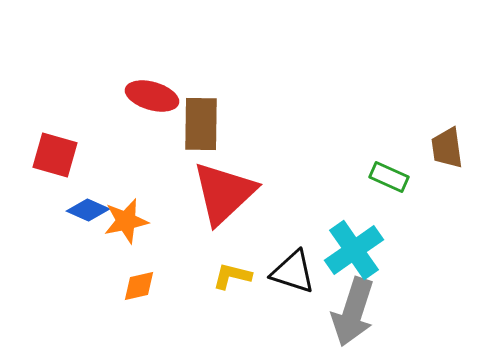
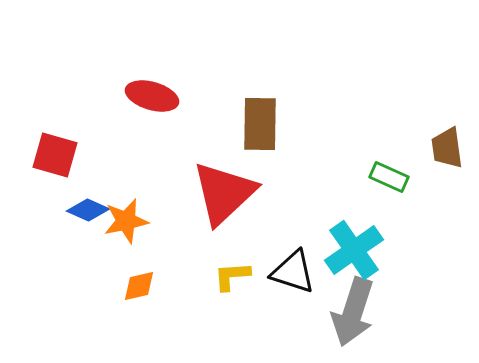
brown rectangle: moved 59 px right
yellow L-shape: rotated 18 degrees counterclockwise
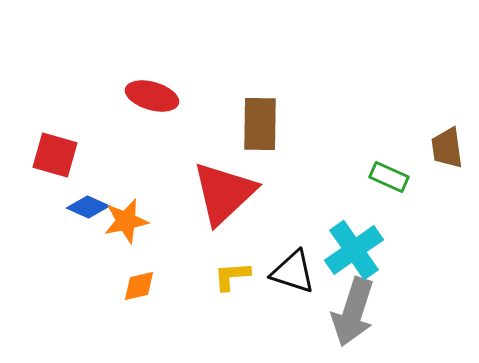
blue diamond: moved 3 px up
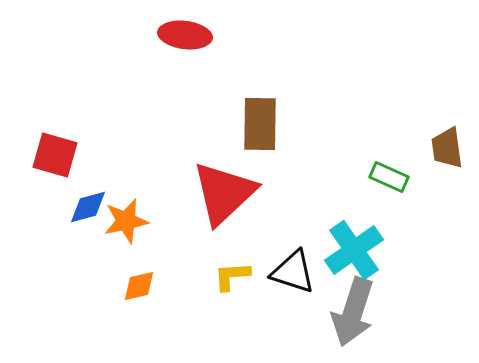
red ellipse: moved 33 px right, 61 px up; rotated 9 degrees counterclockwise
blue diamond: rotated 39 degrees counterclockwise
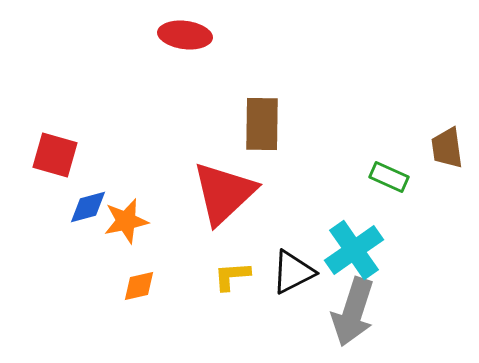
brown rectangle: moved 2 px right
black triangle: rotated 45 degrees counterclockwise
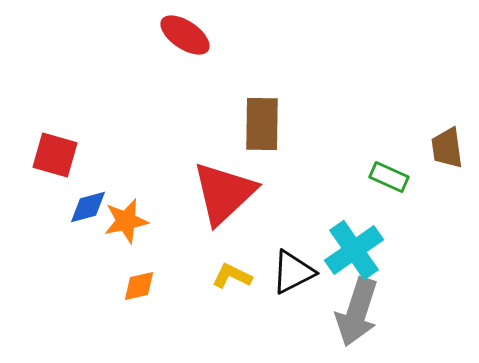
red ellipse: rotated 27 degrees clockwise
yellow L-shape: rotated 30 degrees clockwise
gray arrow: moved 4 px right
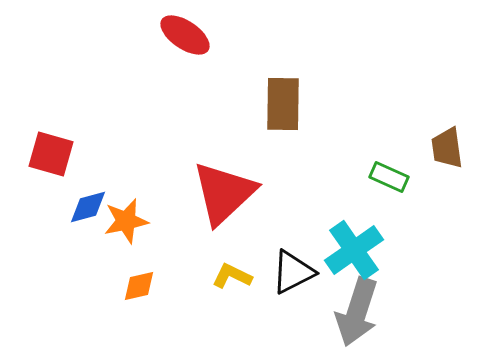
brown rectangle: moved 21 px right, 20 px up
red square: moved 4 px left, 1 px up
